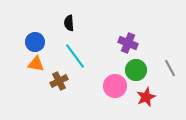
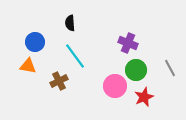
black semicircle: moved 1 px right
orange triangle: moved 8 px left, 2 px down
red star: moved 2 px left
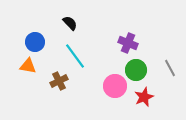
black semicircle: rotated 140 degrees clockwise
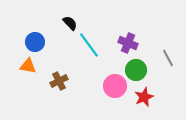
cyan line: moved 14 px right, 11 px up
gray line: moved 2 px left, 10 px up
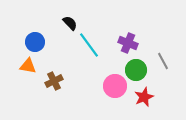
gray line: moved 5 px left, 3 px down
brown cross: moved 5 px left
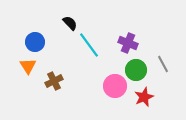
gray line: moved 3 px down
orange triangle: rotated 48 degrees clockwise
